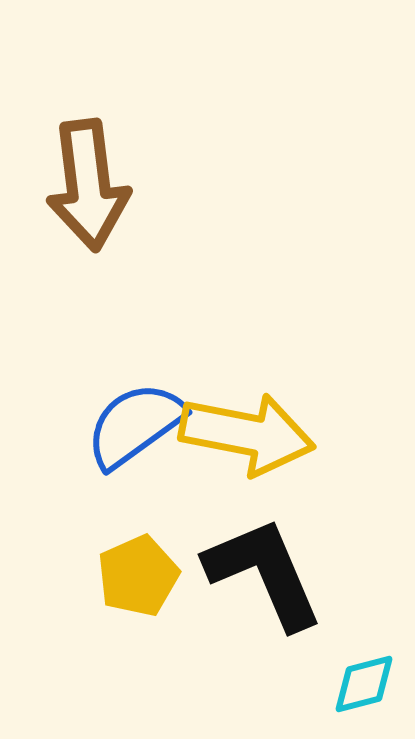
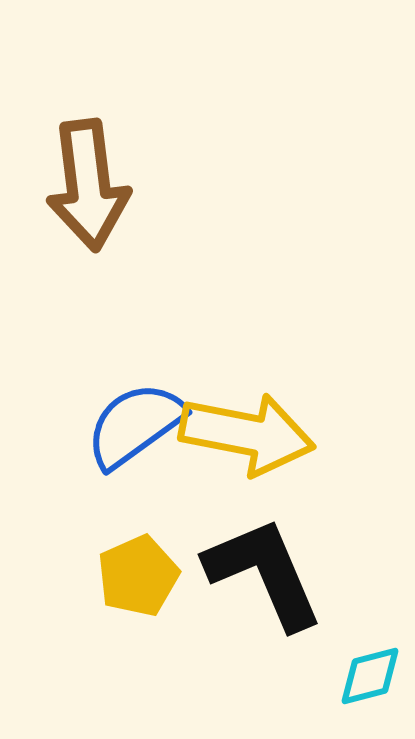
cyan diamond: moved 6 px right, 8 px up
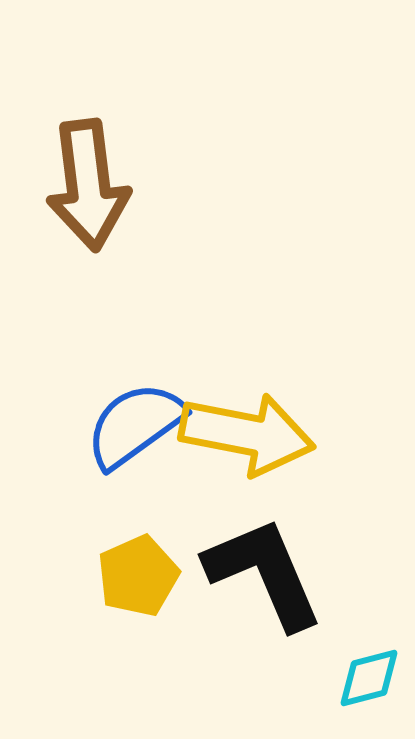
cyan diamond: moved 1 px left, 2 px down
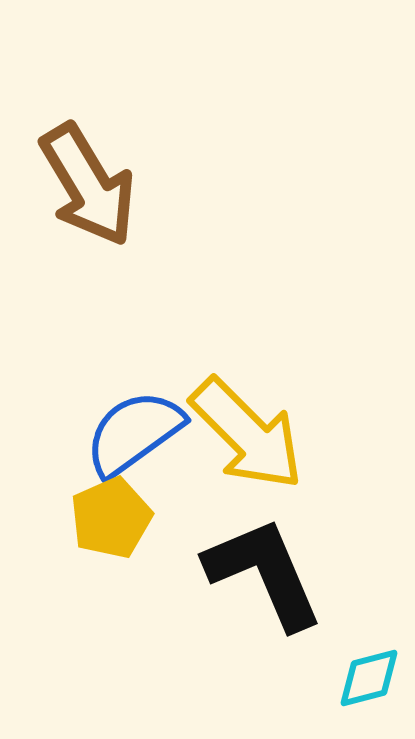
brown arrow: rotated 24 degrees counterclockwise
blue semicircle: moved 1 px left, 8 px down
yellow arrow: rotated 34 degrees clockwise
yellow pentagon: moved 27 px left, 58 px up
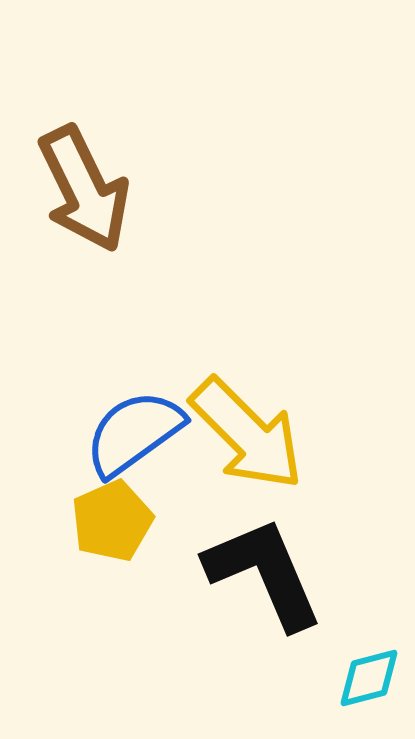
brown arrow: moved 4 px left, 4 px down; rotated 5 degrees clockwise
yellow pentagon: moved 1 px right, 3 px down
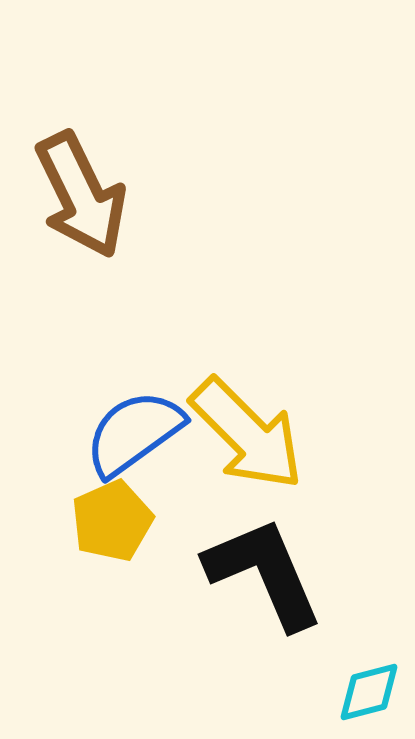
brown arrow: moved 3 px left, 6 px down
cyan diamond: moved 14 px down
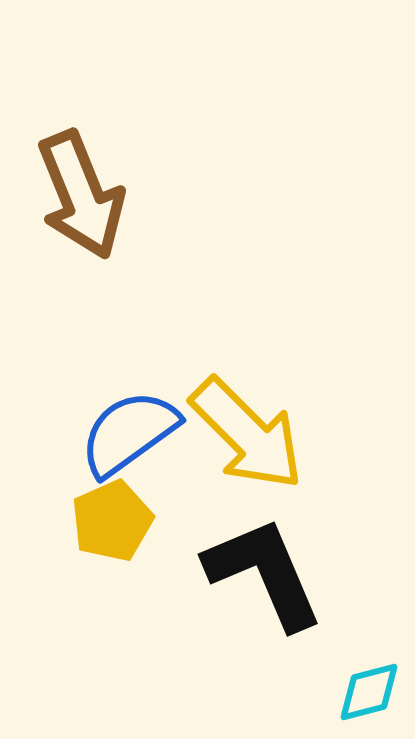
brown arrow: rotated 4 degrees clockwise
blue semicircle: moved 5 px left
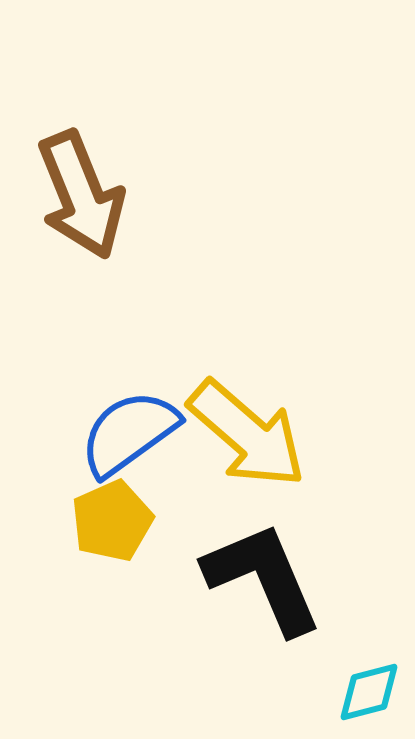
yellow arrow: rotated 4 degrees counterclockwise
black L-shape: moved 1 px left, 5 px down
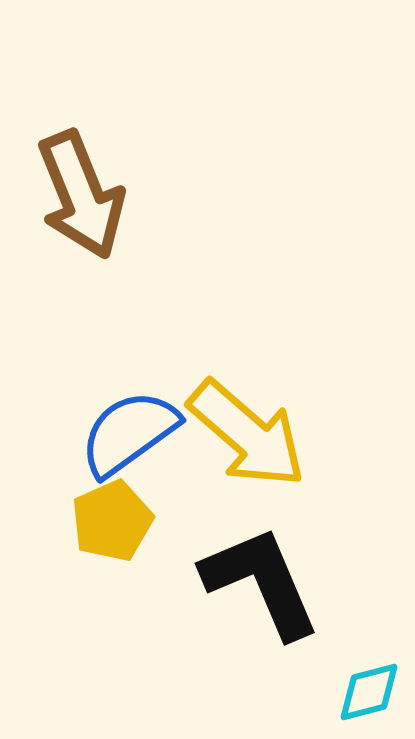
black L-shape: moved 2 px left, 4 px down
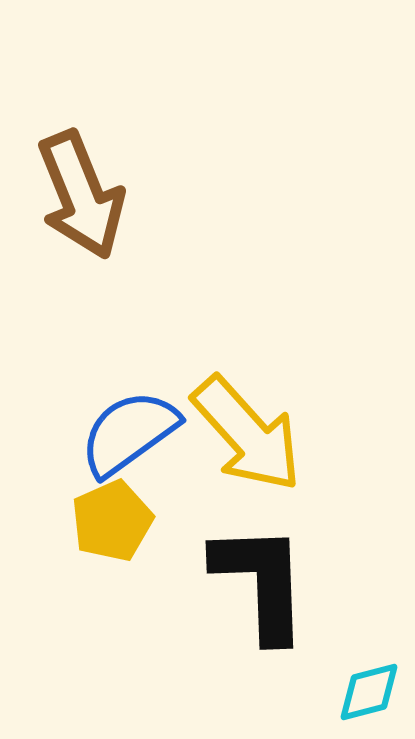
yellow arrow: rotated 7 degrees clockwise
black L-shape: rotated 21 degrees clockwise
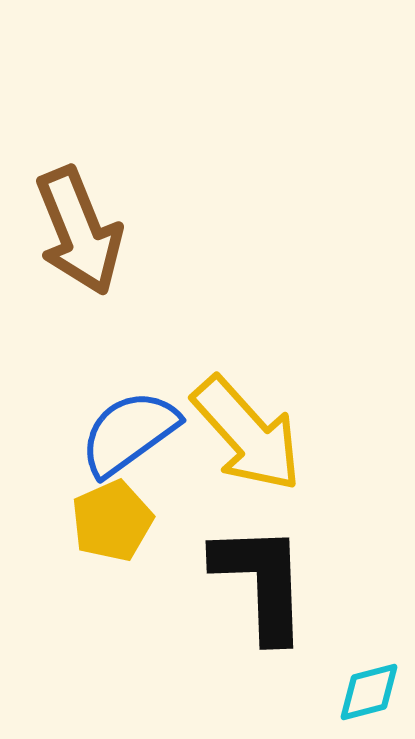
brown arrow: moved 2 px left, 36 px down
